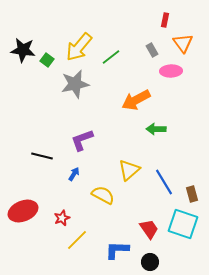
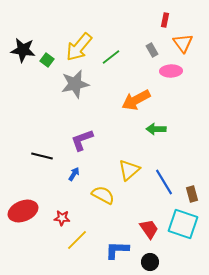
red star: rotated 28 degrees clockwise
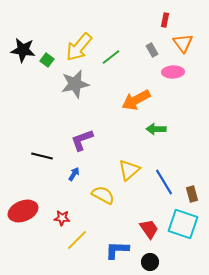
pink ellipse: moved 2 px right, 1 px down
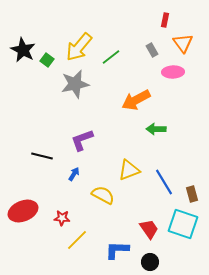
black star: rotated 20 degrees clockwise
yellow triangle: rotated 20 degrees clockwise
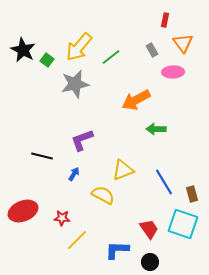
yellow triangle: moved 6 px left
